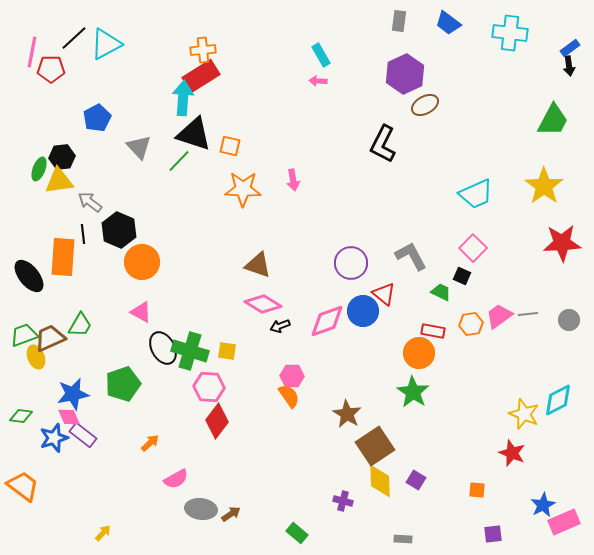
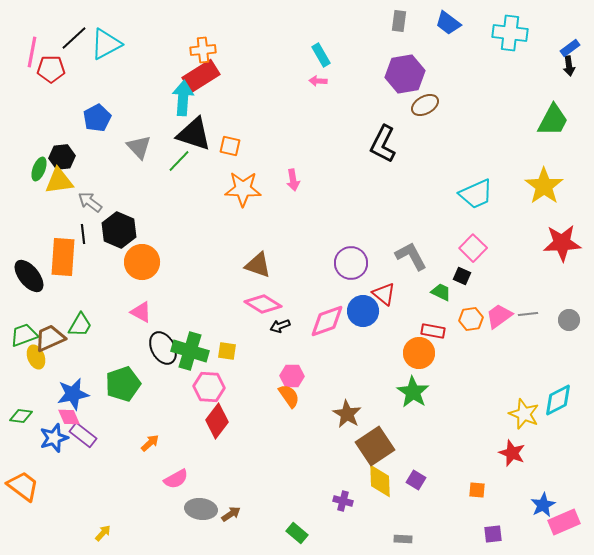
purple hexagon at (405, 74): rotated 15 degrees clockwise
orange hexagon at (471, 324): moved 5 px up
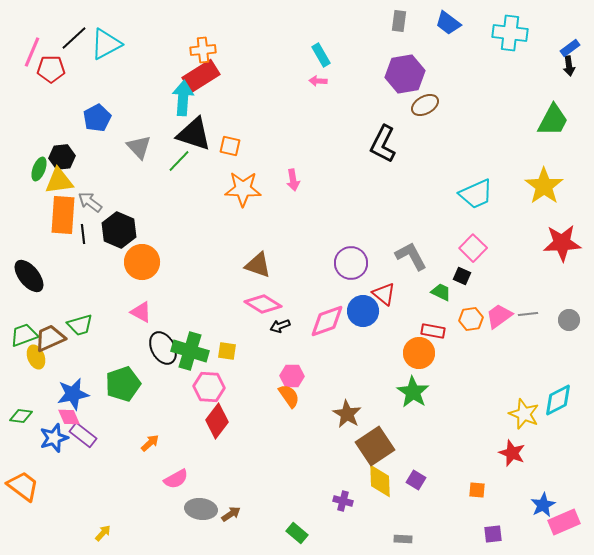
pink line at (32, 52): rotated 12 degrees clockwise
orange rectangle at (63, 257): moved 42 px up
green trapezoid at (80, 325): rotated 44 degrees clockwise
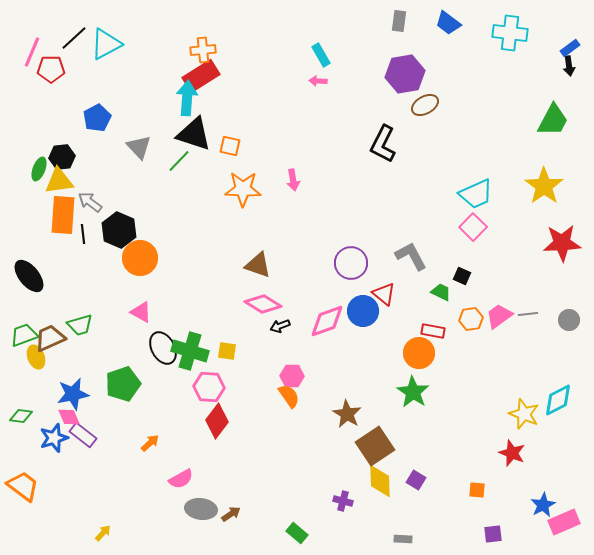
cyan arrow at (183, 98): moved 4 px right
pink square at (473, 248): moved 21 px up
orange circle at (142, 262): moved 2 px left, 4 px up
pink semicircle at (176, 479): moved 5 px right
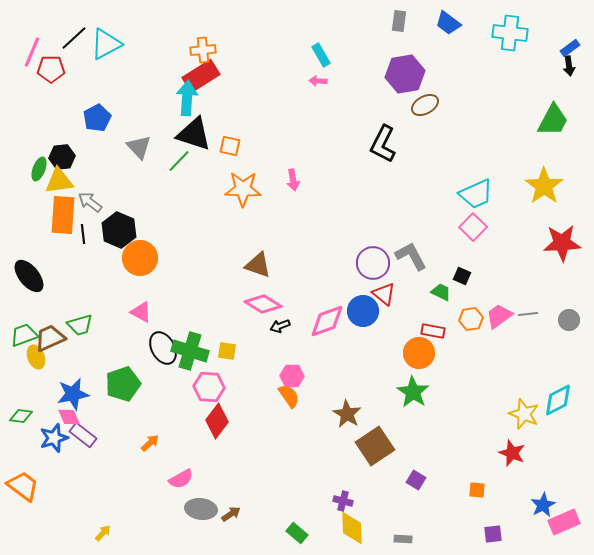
purple circle at (351, 263): moved 22 px right
yellow diamond at (380, 481): moved 28 px left, 47 px down
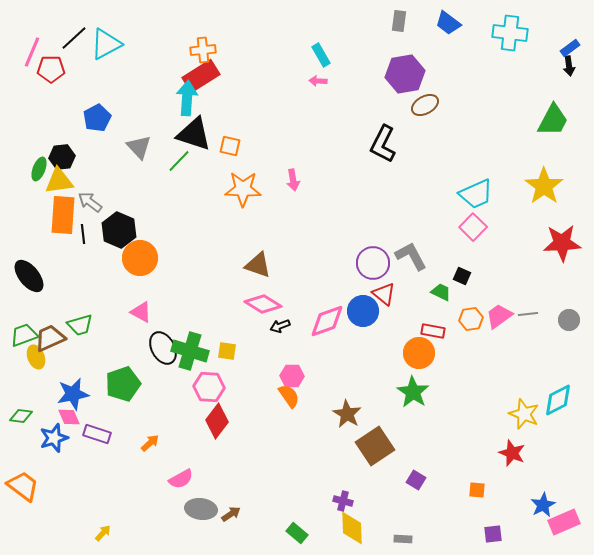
purple rectangle at (83, 435): moved 14 px right, 1 px up; rotated 20 degrees counterclockwise
